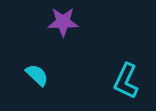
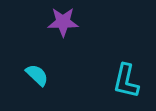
cyan L-shape: rotated 12 degrees counterclockwise
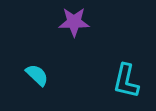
purple star: moved 11 px right
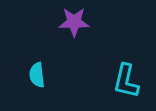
cyan semicircle: rotated 140 degrees counterclockwise
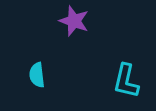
purple star: moved 1 px up; rotated 20 degrees clockwise
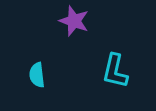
cyan L-shape: moved 11 px left, 10 px up
